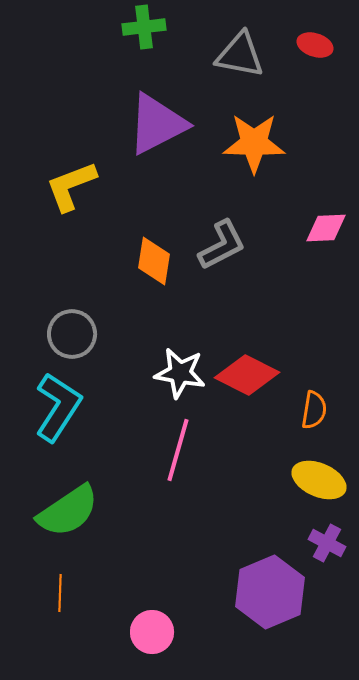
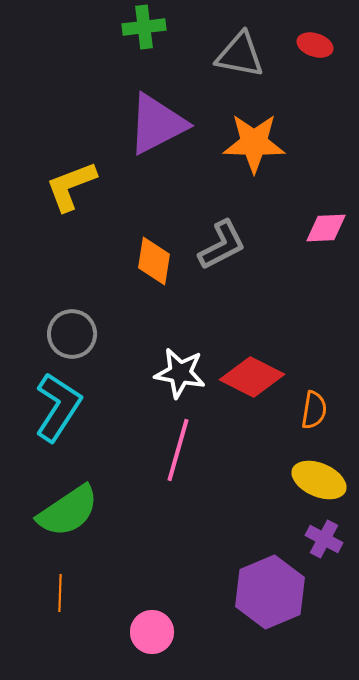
red diamond: moved 5 px right, 2 px down
purple cross: moved 3 px left, 4 px up
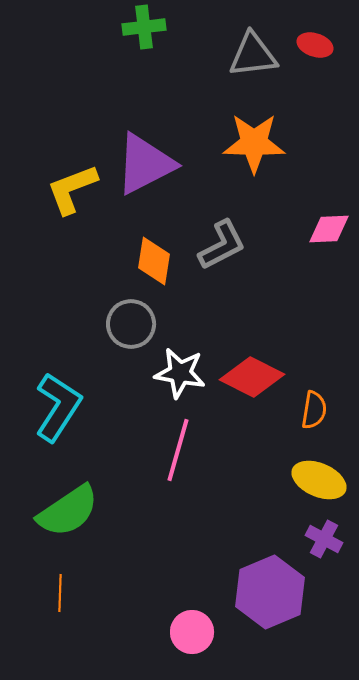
gray triangle: moved 13 px right; rotated 18 degrees counterclockwise
purple triangle: moved 12 px left, 40 px down
yellow L-shape: moved 1 px right, 3 px down
pink diamond: moved 3 px right, 1 px down
gray circle: moved 59 px right, 10 px up
pink circle: moved 40 px right
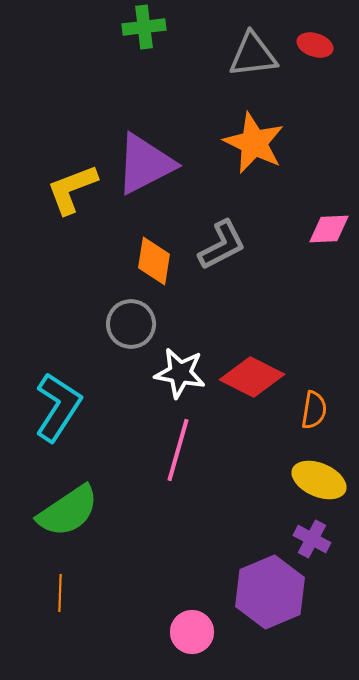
orange star: rotated 24 degrees clockwise
purple cross: moved 12 px left
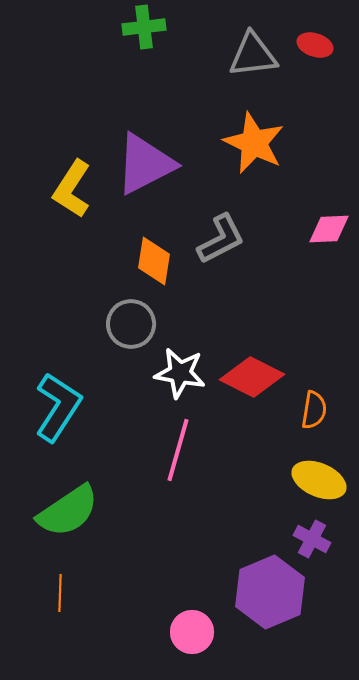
yellow L-shape: rotated 36 degrees counterclockwise
gray L-shape: moved 1 px left, 6 px up
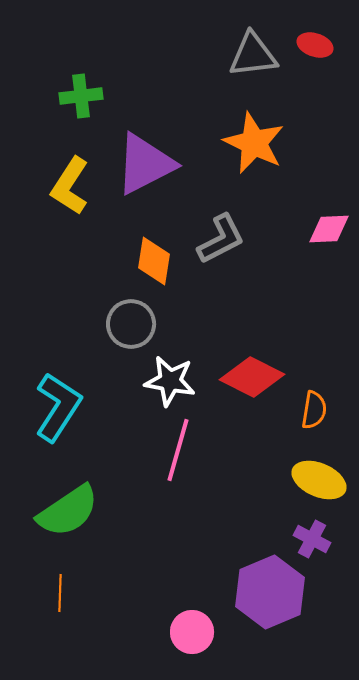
green cross: moved 63 px left, 69 px down
yellow L-shape: moved 2 px left, 3 px up
white star: moved 10 px left, 8 px down
